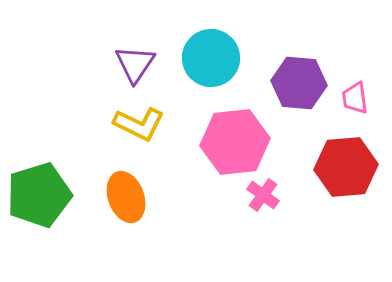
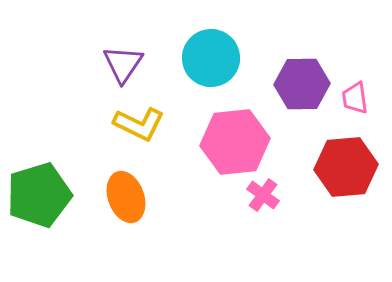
purple triangle: moved 12 px left
purple hexagon: moved 3 px right, 1 px down; rotated 6 degrees counterclockwise
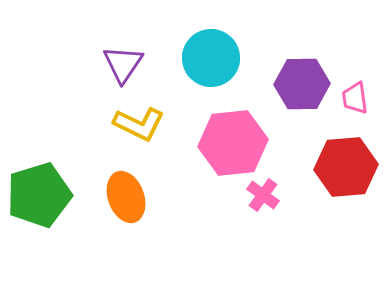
pink hexagon: moved 2 px left, 1 px down
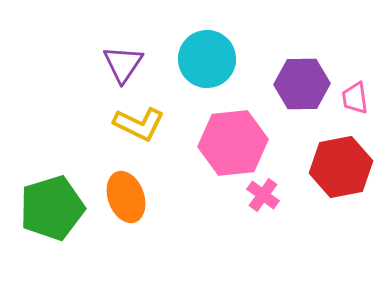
cyan circle: moved 4 px left, 1 px down
red hexagon: moved 5 px left; rotated 6 degrees counterclockwise
green pentagon: moved 13 px right, 13 px down
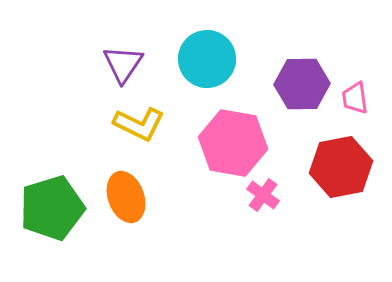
pink hexagon: rotated 16 degrees clockwise
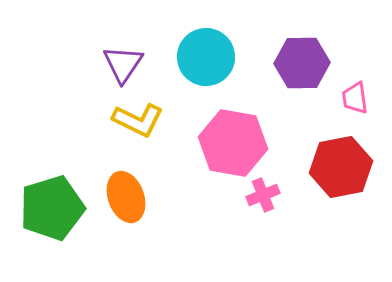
cyan circle: moved 1 px left, 2 px up
purple hexagon: moved 21 px up
yellow L-shape: moved 1 px left, 4 px up
pink cross: rotated 32 degrees clockwise
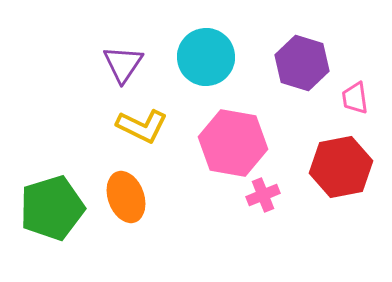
purple hexagon: rotated 18 degrees clockwise
yellow L-shape: moved 4 px right, 6 px down
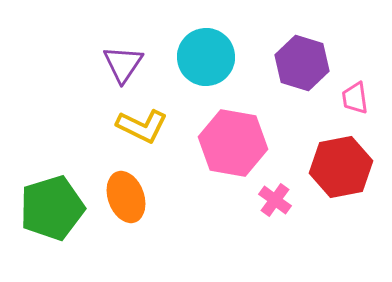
pink cross: moved 12 px right, 5 px down; rotated 32 degrees counterclockwise
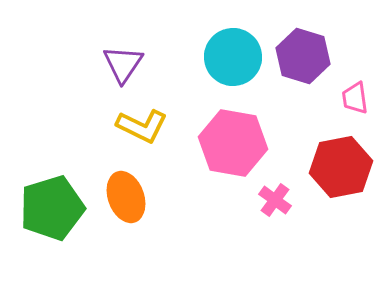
cyan circle: moved 27 px right
purple hexagon: moved 1 px right, 7 px up
